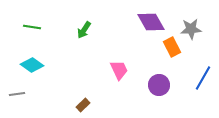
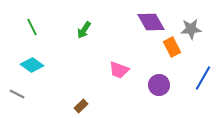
green line: rotated 54 degrees clockwise
pink trapezoid: rotated 135 degrees clockwise
gray line: rotated 35 degrees clockwise
brown rectangle: moved 2 px left, 1 px down
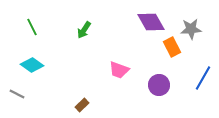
brown rectangle: moved 1 px right, 1 px up
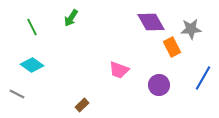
green arrow: moved 13 px left, 12 px up
